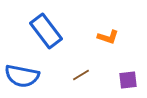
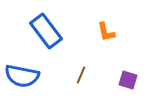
orange L-shape: moved 2 px left, 5 px up; rotated 60 degrees clockwise
brown line: rotated 36 degrees counterclockwise
purple square: rotated 24 degrees clockwise
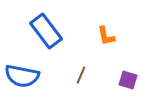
orange L-shape: moved 4 px down
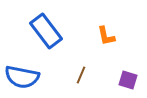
blue semicircle: moved 1 px down
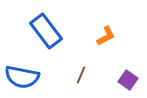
orange L-shape: rotated 105 degrees counterclockwise
purple square: rotated 18 degrees clockwise
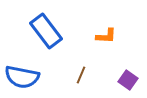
orange L-shape: rotated 30 degrees clockwise
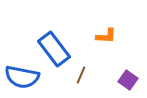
blue rectangle: moved 8 px right, 18 px down
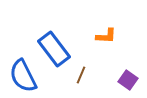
blue semicircle: moved 1 px right, 1 px up; rotated 52 degrees clockwise
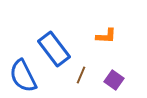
purple square: moved 14 px left
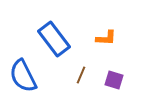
orange L-shape: moved 2 px down
blue rectangle: moved 10 px up
purple square: rotated 18 degrees counterclockwise
